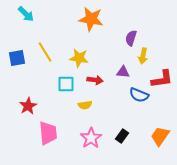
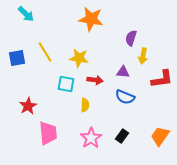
cyan square: rotated 12 degrees clockwise
blue semicircle: moved 14 px left, 2 px down
yellow semicircle: rotated 80 degrees counterclockwise
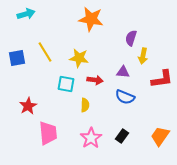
cyan arrow: rotated 60 degrees counterclockwise
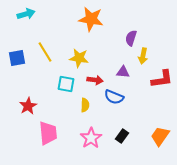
blue semicircle: moved 11 px left
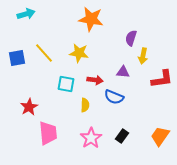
yellow line: moved 1 px left, 1 px down; rotated 10 degrees counterclockwise
yellow star: moved 5 px up
red star: moved 1 px right, 1 px down
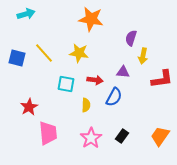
blue square: rotated 24 degrees clockwise
blue semicircle: rotated 84 degrees counterclockwise
yellow semicircle: moved 1 px right
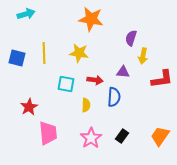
yellow line: rotated 40 degrees clockwise
blue semicircle: rotated 24 degrees counterclockwise
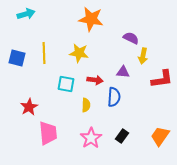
purple semicircle: rotated 98 degrees clockwise
